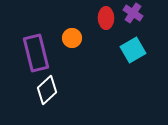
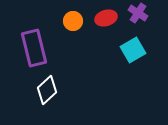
purple cross: moved 5 px right
red ellipse: rotated 75 degrees clockwise
orange circle: moved 1 px right, 17 px up
purple rectangle: moved 2 px left, 5 px up
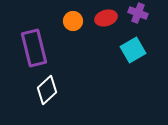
purple cross: rotated 12 degrees counterclockwise
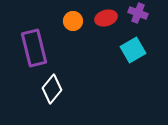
white diamond: moved 5 px right, 1 px up; rotated 8 degrees counterclockwise
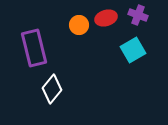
purple cross: moved 2 px down
orange circle: moved 6 px right, 4 px down
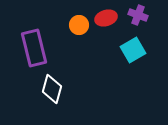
white diamond: rotated 24 degrees counterclockwise
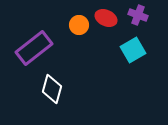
red ellipse: rotated 40 degrees clockwise
purple rectangle: rotated 66 degrees clockwise
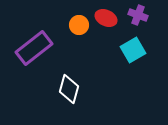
white diamond: moved 17 px right
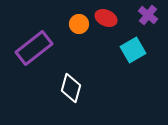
purple cross: moved 10 px right; rotated 18 degrees clockwise
orange circle: moved 1 px up
white diamond: moved 2 px right, 1 px up
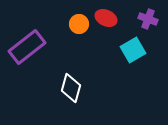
purple cross: moved 4 px down; rotated 18 degrees counterclockwise
purple rectangle: moved 7 px left, 1 px up
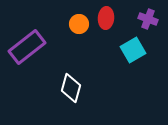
red ellipse: rotated 70 degrees clockwise
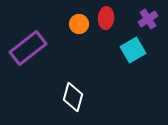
purple cross: rotated 36 degrees clockwise
purple rectangle: moved 1 px right, 1 px down
white diamond: moved 2 px right, 9 px down
